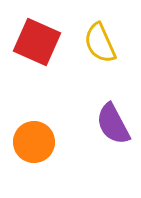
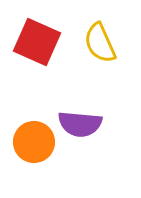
purple semicircle: moved 33 px left; rotated 57 degrees counterclockwise
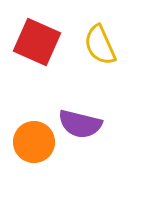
yellow semicircle: moved 2 px down
purple semicircle: rotated 9 degrees clockwise
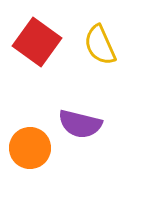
red square: rotated 12 degrees clockwise
orange circle: moved 4 px left, 6 px down
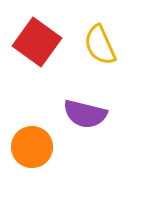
purple semicircle: moved 5 px right, 10 px up
orange circle: moved 2 px right, 1 px up
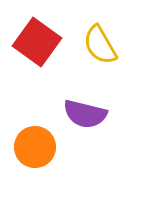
yellow semicircle: rotated 6 degrees counterclockwise
orange circle: moved 3 px right
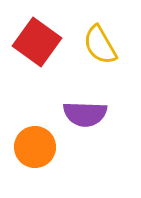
purple semicircle: rotated 12 degrees counterclockwise
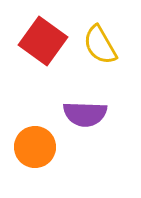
red square: moved 6 px right, 1 px up
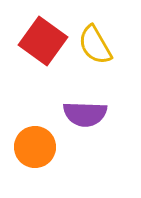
yellow semicircle: moved 5 px left
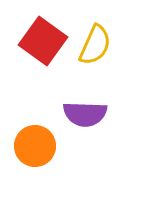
yellow semicircle: rotated 126 degrees counterclockwise
orange circle: moved 1 px up
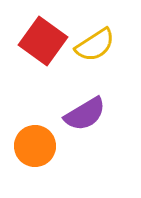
yellow semicircle: rotated 33 degrees clockwise
purple semicircle: rotated 33 degrees counterclockwise
